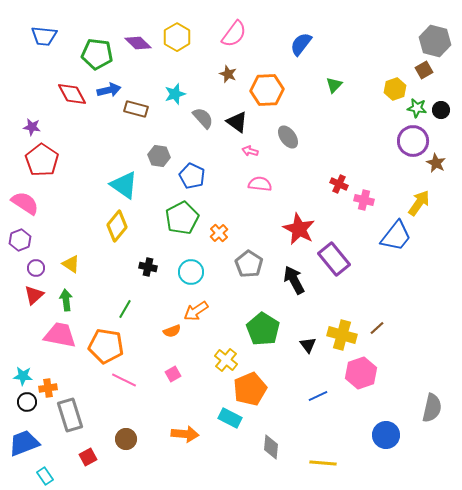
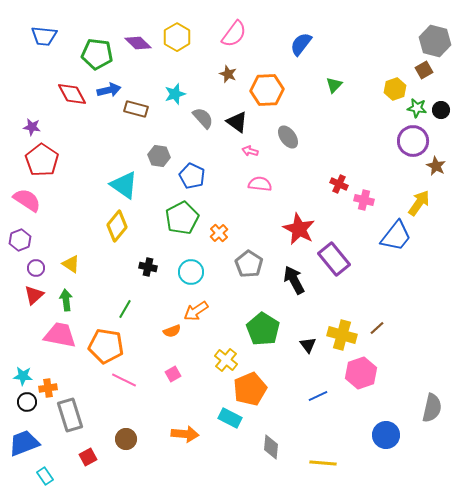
brown star at (436, 163): moved 3 px down
pink semicircle at (25, 203): moved 2 px right, 3 px up
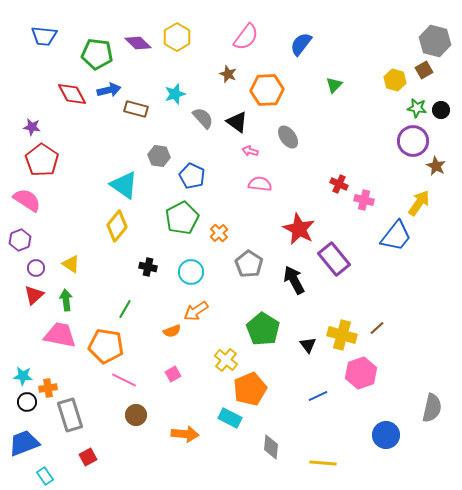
pink semicircle at (234, 34): moved 12 px right, 3 px down
yellow hexagon at (395, 89): moved 9 px up; rotated 25 degrees counterclockwise
brown circle at (126, 439): moved 10 px right, 24 px up
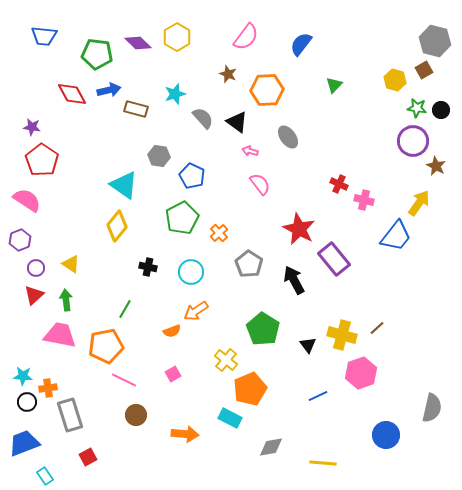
pink semicircle at (260, 184): rotated 45 degrees clockwise
orange pentagon at (106, 346): rotated 20 degrees counterclockwise
gray diamond at (271, 447): rotated 75 degrees clockwise
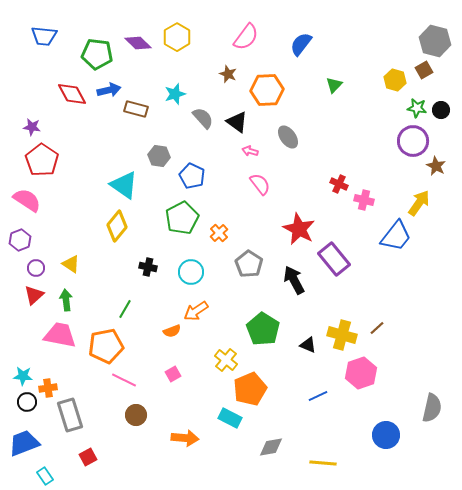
black triangle at (308, 345): rotated 30 degrees counterclockwise
orange arrow at (185, 434): moved 4 px down
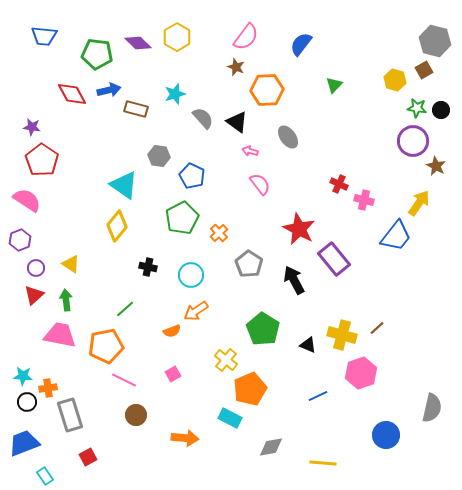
brown star at (228, 74): moved 8 px right, 7 px up
cyan circle at (191, 272): moved 3 px down
green line at (125, 309): rotated 18 degrees clockwise
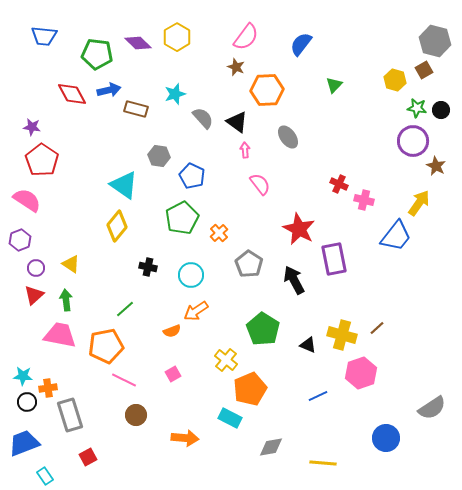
pink arrow at (250, 151): moved 5 px left, 1 px up; rotated 70 degrees clockwise
purple rectangle at (334, 259): rotated 28 degrees clockwise
gray semicircle at (432, 408): rotated 44 degrees clockwise
blue circle at (386, 435): moved 3 px down
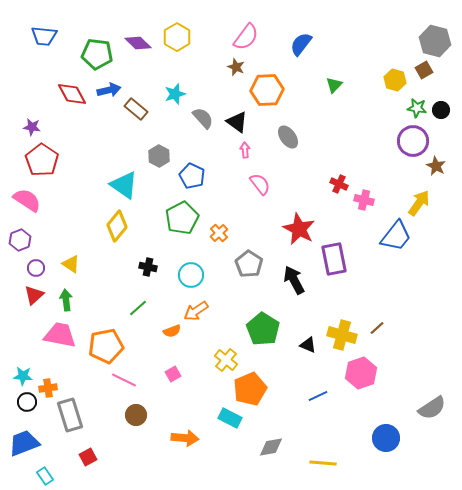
brown rectangle at (136, 109): rotated 25 degrees clockwise
gray hexagon at (159, 156): rotated 20 degrees clockwise
green line at (125, 309): moved 13 px right, 1 px up
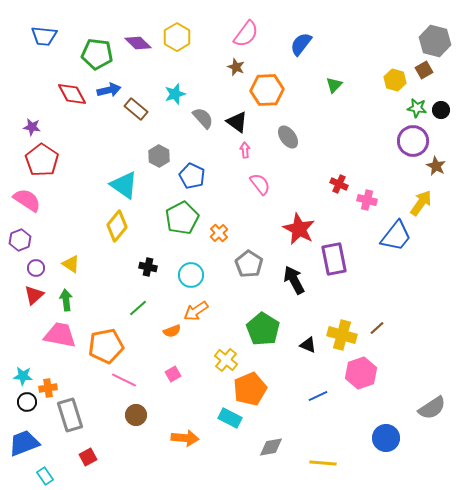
pink semicircle at (246, 37): moved 3 px up
pink cross at (364, 200): moved 3 px right
yellow arrow at (419, 203): moved 2 px right
